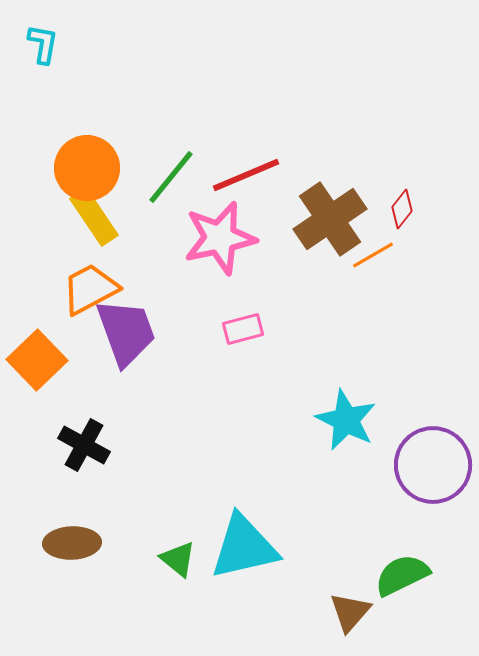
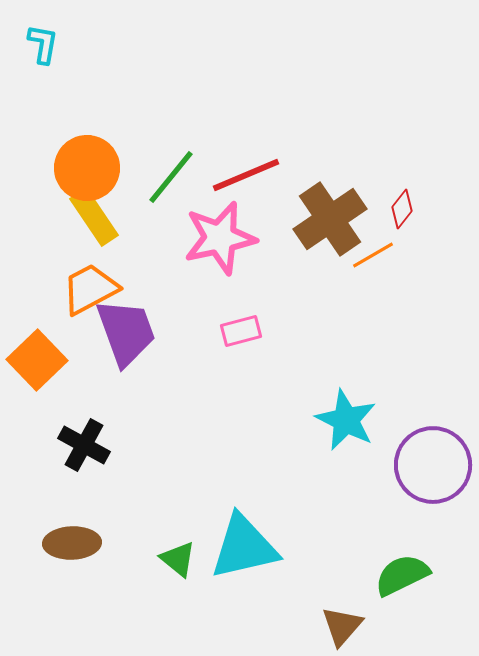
pink rectangle: moved 2 px left, 2 px down
brown triangle: moved 8 px left, 14 px down
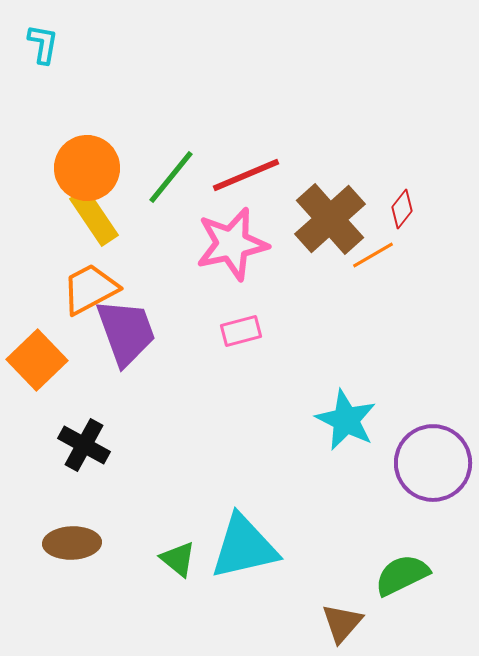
brown cross: rotated 8 degrees counterclockwise
pink star: moved 12 px right, 6 px down
purple circle: moved 2 px up
brown triangle: moved 3 px up
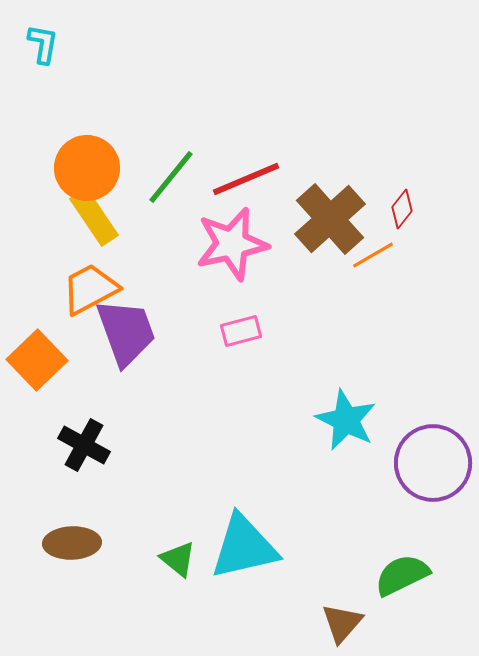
red line: moved 4 px down
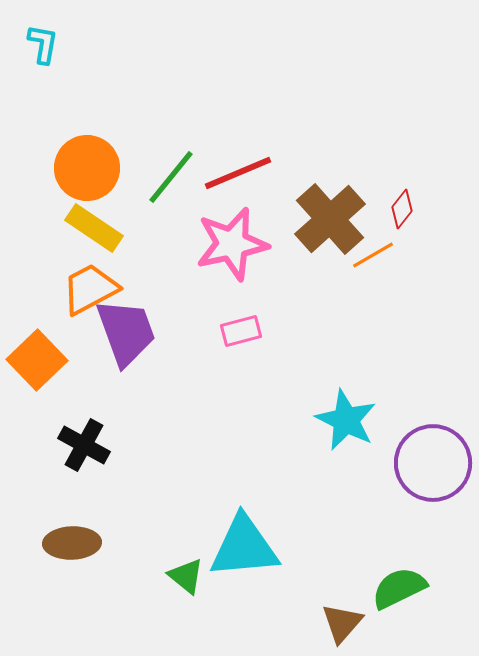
red line: moved 8 px left, 6 px up
yellow rectangle: moved 11 px down; rotated 22 degrees counterclockwise
cyan triangle: rotated 8 degrees clockwise
green triangle: moved 8 px right, 17 px down
green semicircle: moved 3 px left, 13 px down
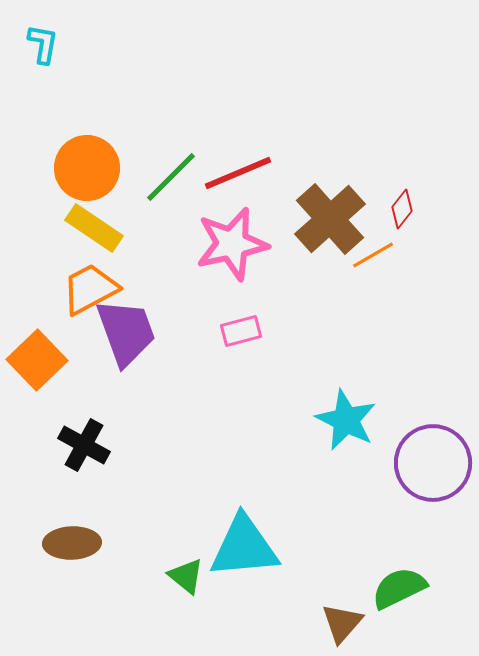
green line: rotated 6 degrees clockwise
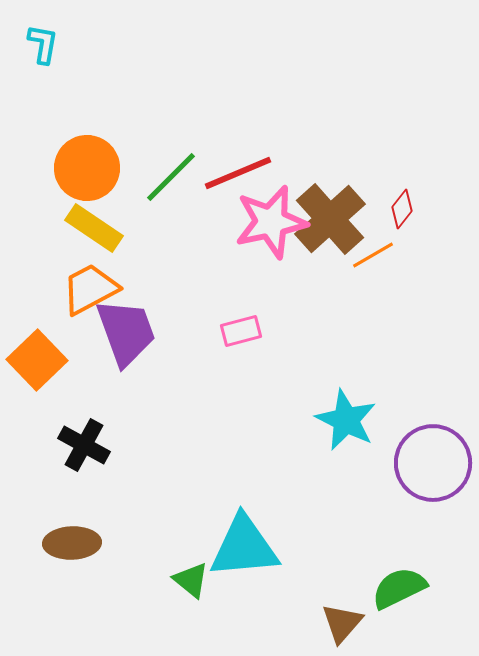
pink star: moved 39 px right, 22 px up
green triangle: moved 5 px right, 4 px down
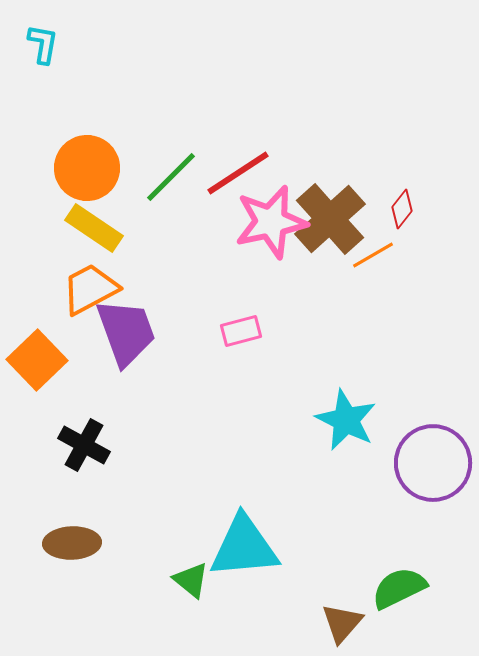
red line: rotated 10 degrees counterclockwise
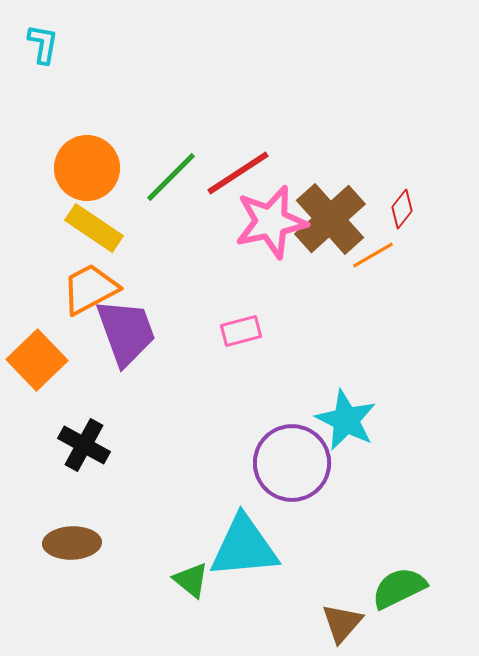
purple circle: moved 141 px left
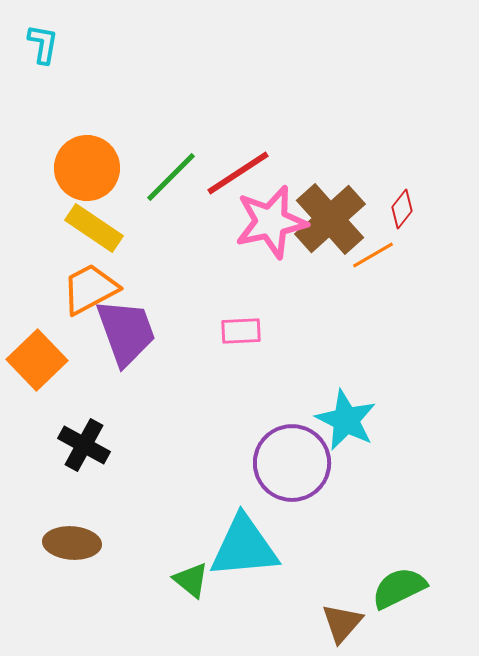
pink rectangle: rotated 12 degrees clockwise
brown ellipse: rotated 6 degrees clockwise
